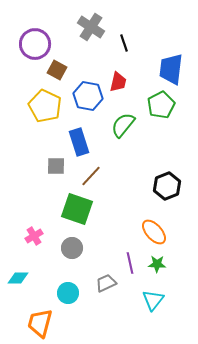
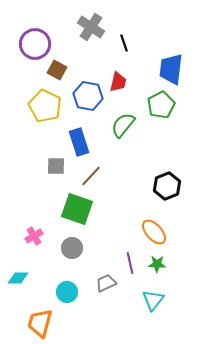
cyan circle: moved 1 px left, 1 px up
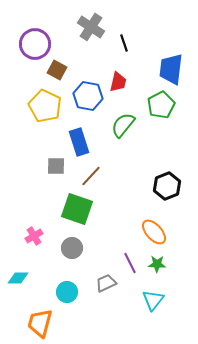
purple line: rotated 15 degrees counterclockwise
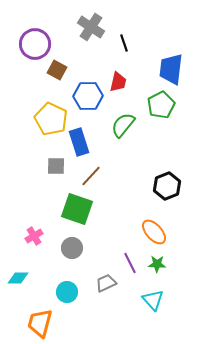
blue hexagon: rotated 12 degrees counterclockwise
yellow pentagon: moved 6 px right, 13 px down
cyan triangle: rotated 20 degrees counterclockwise
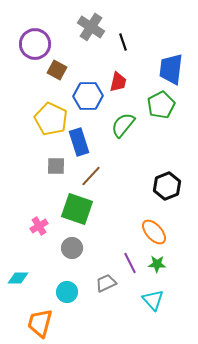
black line: moved 1 px left, 1 px up
pink cross: moved 5 px right, 10 px up
